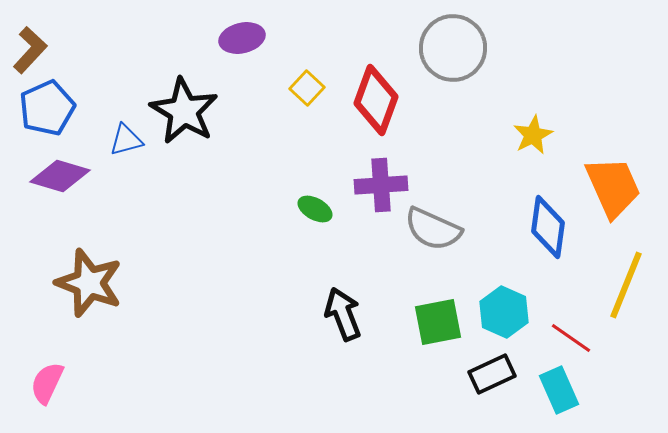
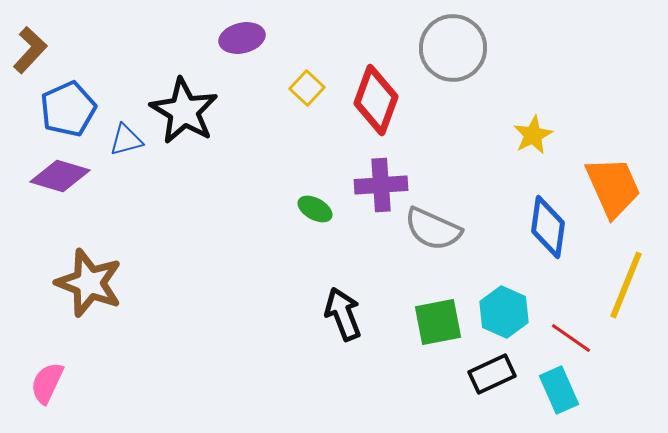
blue pentagon: moved 21 px right, 1 px down
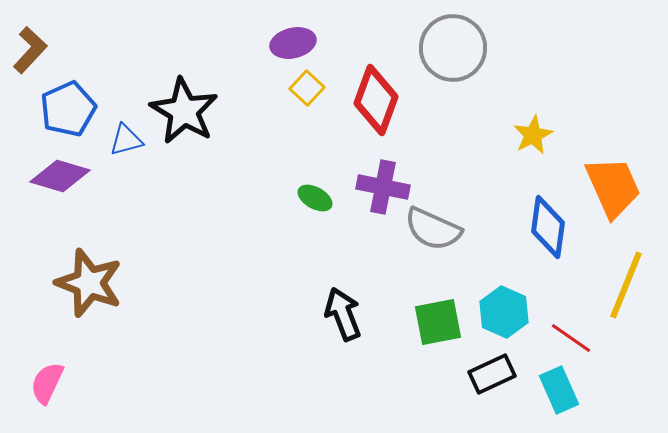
purple ellipse: moved 51 px right, 5 px down
purple cross: moved 2 px right, 2 px down; rotated 15 degrees clockwise
green ellipse: moved 11 px up
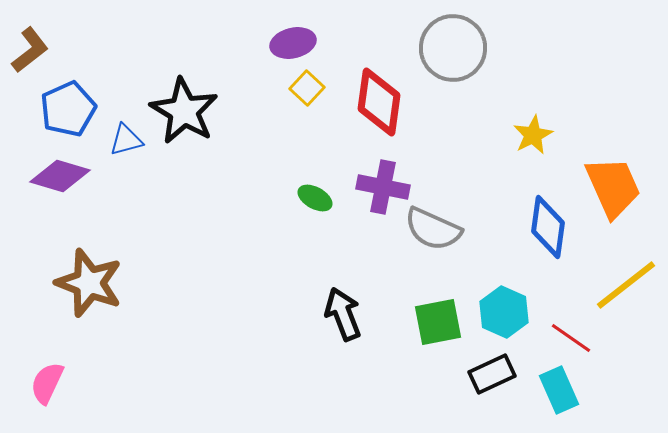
brown L-shape: rotated 9 degrees clockwise
red diamond: moved 3 px right, 2 px down; rotated 12 degrees counterclockwise
yellow line: rotated 30 degrees clockwise
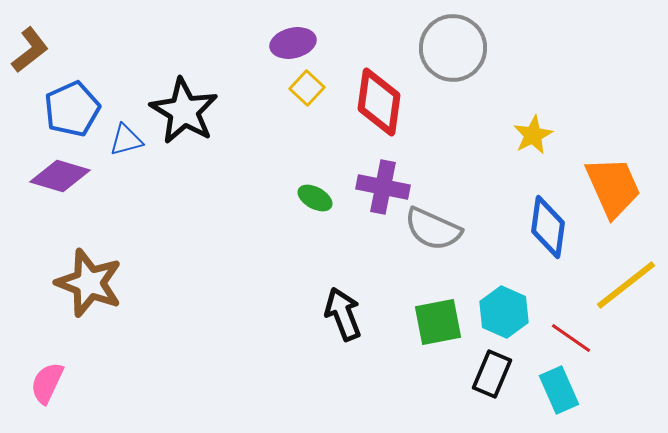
blue pentagon: moved 4 px right
black rectangle: rotated 42 degrees counterclockwise
